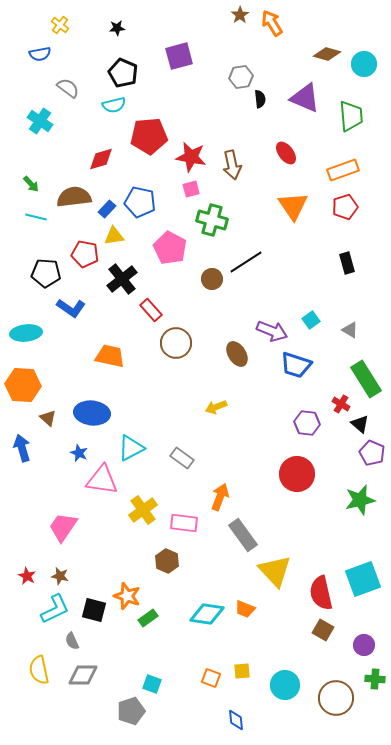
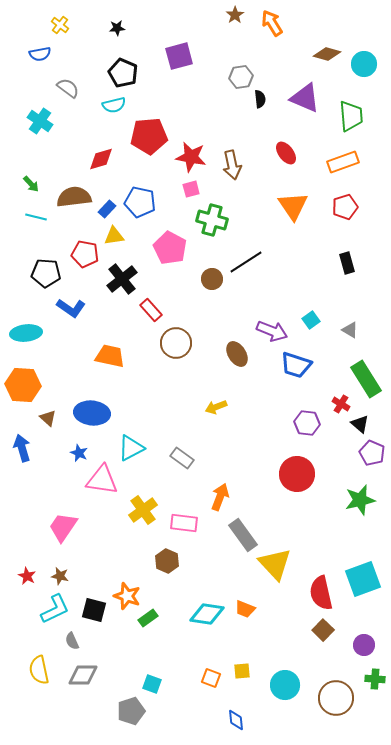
brown star at (240, 15): moved 5 px left
orange rectangle at (343, 170): moved 8 px up
yellow triangle at (275, 571): moved 7 px up
brown square at (323, 630): rotated 15 degrees clockwise
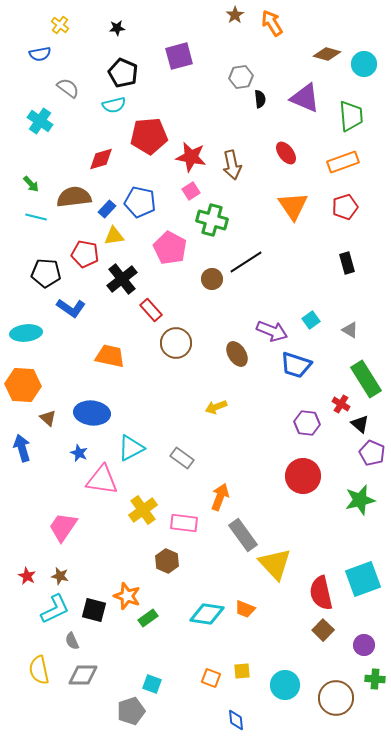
pink square at (191, 189): moved 2 px down; rotated 18 degrees counterclockwise
red circle at (297, 474): moved 6 px right, 2 px down
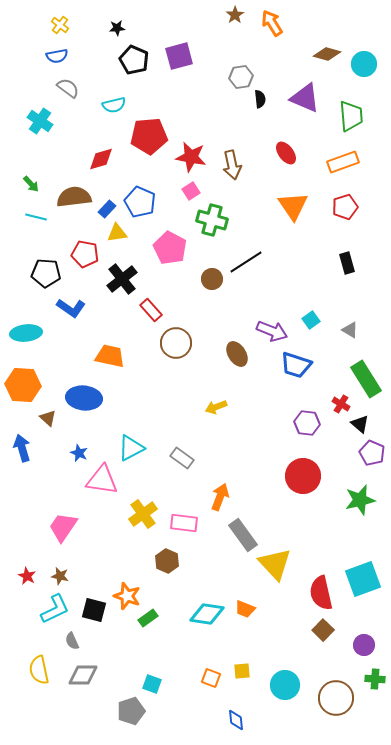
blue semicircle at (40, 54): moved 17 px right, 2 px down
black pentagon at (123, 73): moved 11 px right, 13 px up
blue pentagon at (140, 202): rotated 12 degrees clockwise
yellow triangle at (114, 236): moved 3 px right, 3 px up
blue ellipse at (92, 413): moved 8 px left, 15 px up
yellow cross at (143, 510): moved 4 px down
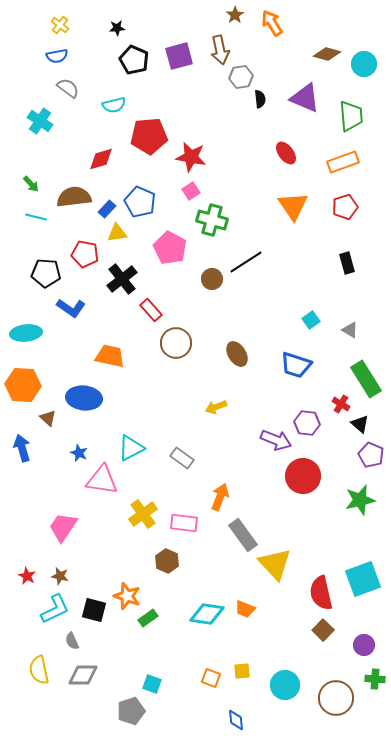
brown arrow at (232, 165): moved 12 px left, 115 px up
purple arrow at (272, 331): moved 4 px right, 109 px down
purple pentagon at (372, 453): moved 1 px left, 2 px down
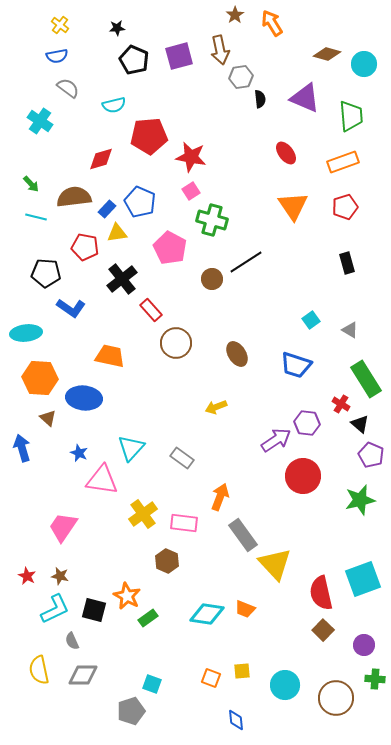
red pentagon at (85, 254): moved 7 px up
orange hexagon at (23, 385): moved 17 px right, 7 px up
purple arrow at (276, 440): rotated 56 degrees counterclockwise
cyan triangle at (131, 448): rotated 20 degrees counterclockwise
orange star at (127, 596): rotated 8 degrees clockwise
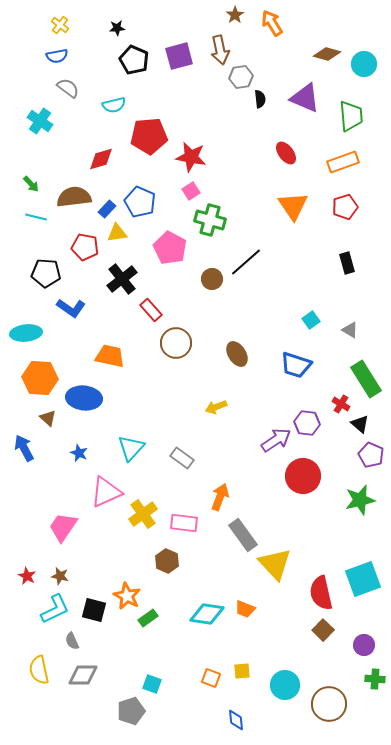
green cross at (212, 220): moved 2 px left
black line at (246, 262): rotated 8 degrees counterclockwise
blue arrow at (22, 448): moved 2 px right; rotated 12 degrees counterclockwise
pink triangle at (102, 480): moved 4 px right, 12 px down; rotated 32 degrees counterclockwise
brown circle at (336, 698): moved 7 px left, 6 px down
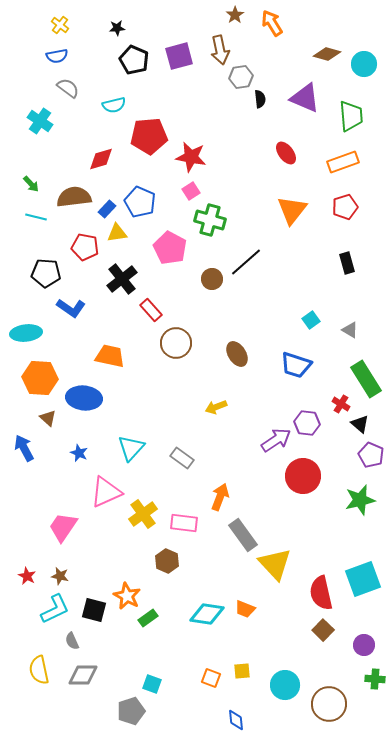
orange triangle at (293, 206): moved 1 px left, 4 px down; rotated 12 degrees clockwise
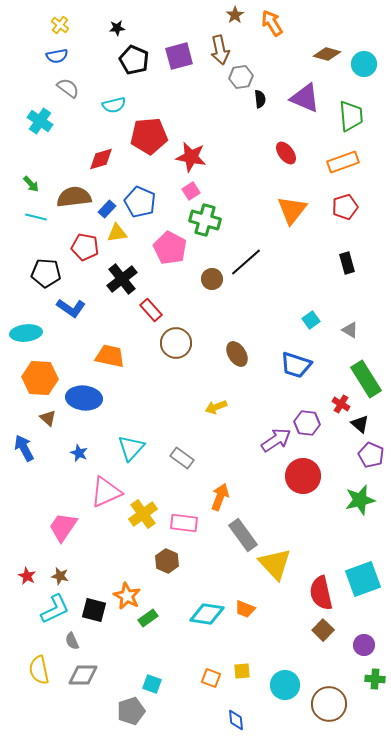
green cross at (210, 220): moved 5 px left
